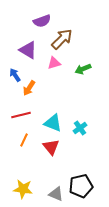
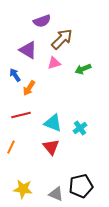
orange line: moved 13 px left, 7 px down
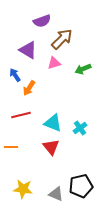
orange line: rotated 64 degrees clockwise
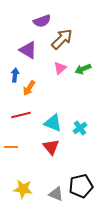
pink triangle: moved 6 px right, 5 px down; rotated 24 degrees counterclockwise
blue arrow: rotated 40 degrees clockwise
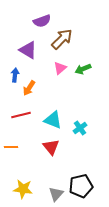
cyan triangle: moved 3 px up
gray triangle: rotated 49 degrees clockwise
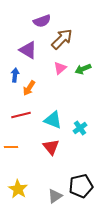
yellow star: moved 5 px left; rotated 24 degrees clockwise
gray triangle: moved 1 px left, 2 px down; rotated 14 degrees clockwise
